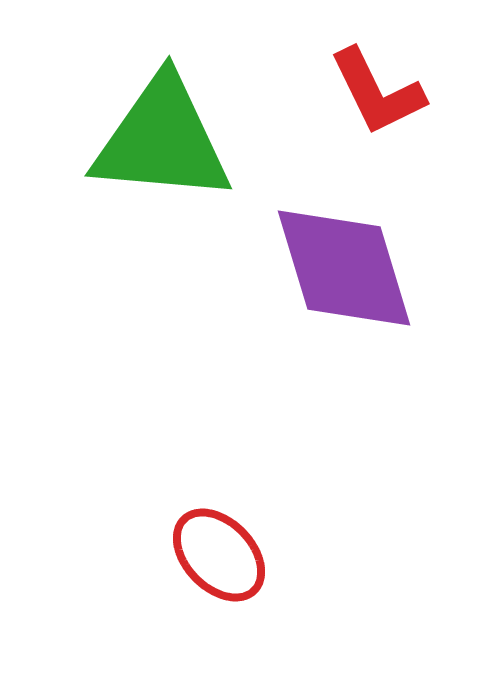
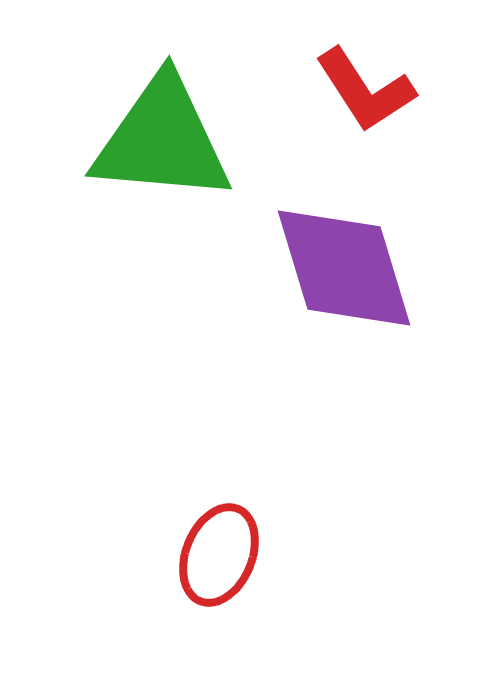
red L-shape: moved 12 px left, 2 px up; rotated 7 degrees counterclockwise
red ellipse: rotated 66 degrees clockwise
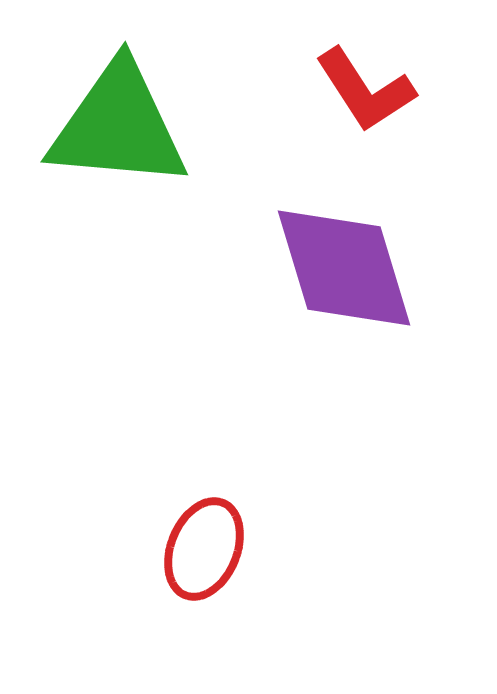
green triangle: moved 44 px left, 14 px up
red ellipse: moved 15 px left, 6 px up
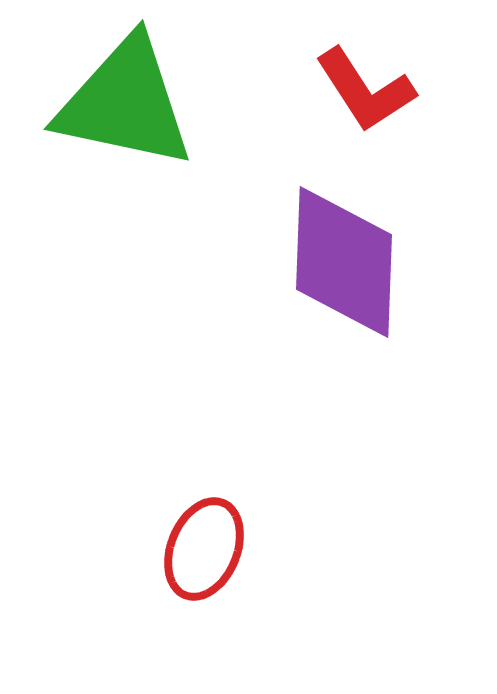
green triangle: moved 7 px right, 23 px up; rotated 7 degrees clockwise
purple diamond: moved 6 px up; rotated 19 degrees clockwise
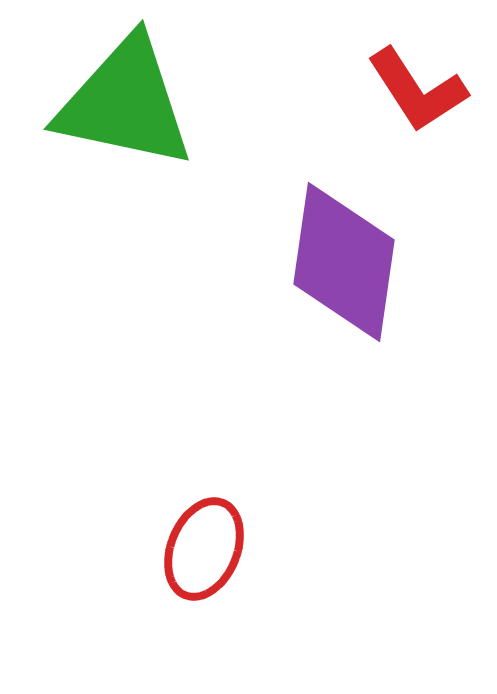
red L-shape: moved 52 px right
purple diamond: rotated 6 degrees clockwise
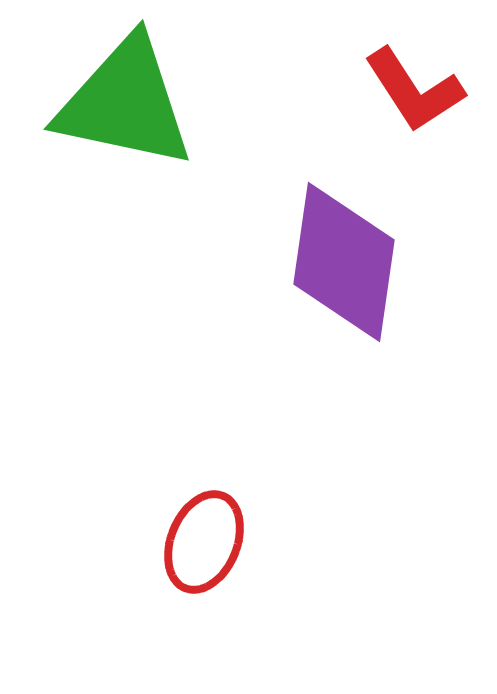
red L-shape: moved 3 px left
red ellipse: moved 7 px up
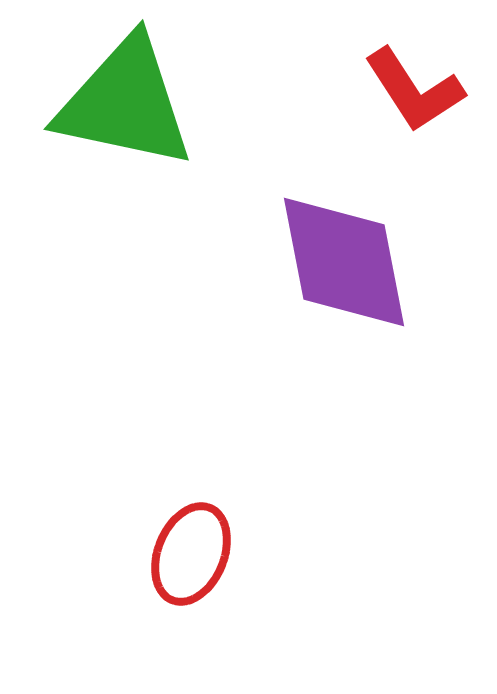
purple diamond: rotated 19 degrees counterclockwise
red ellipse: moved 13 px left, 12 px down
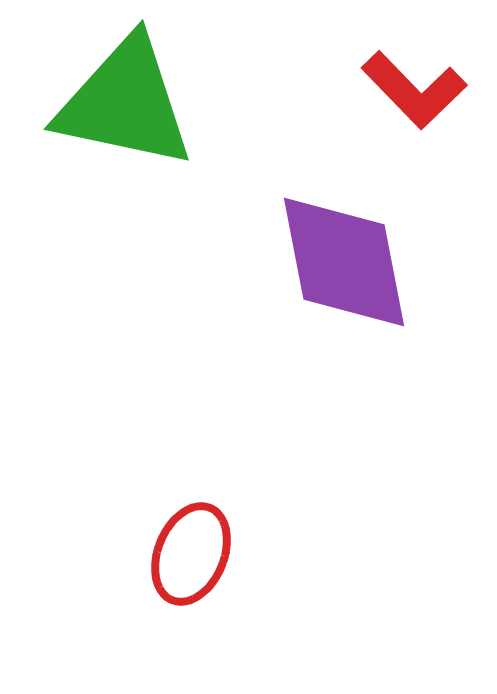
red L-shape: rotated 11 degrees counterclockwise
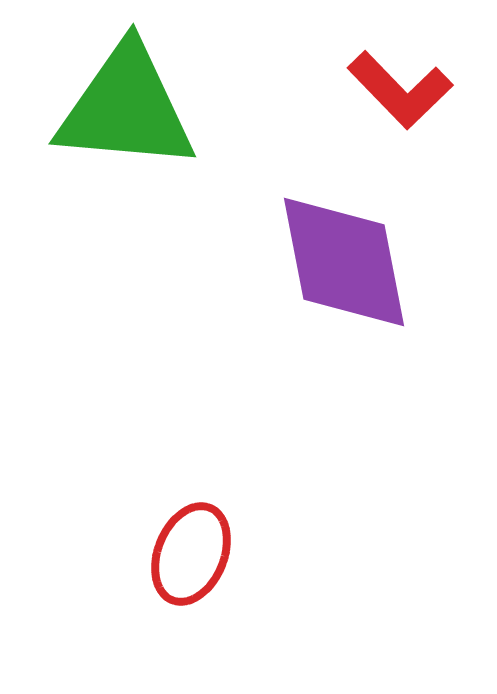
red L-shape: moved 14 px left
green triangle: moved 1 px right, 5 px down; rotated 7 degrees counterclockwise
